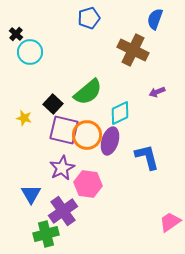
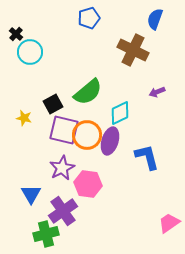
black square: rotated 18 degrees clockwise
pink trapezoid: moved 1 px left, 1 px down
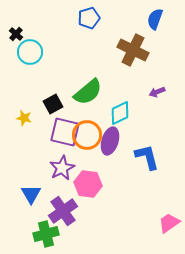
purple square: moved 1 px right, 2 px down
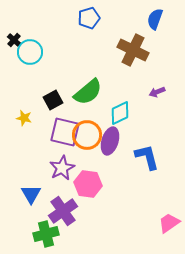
black cross: moved 2 px left, 6 px down
black square: moved 4 px up
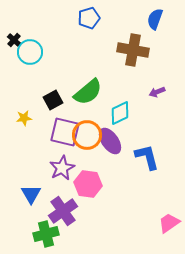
brown cross: rotated 16 degrees counterclockwise
yellow star: rotated 21 degrees counterclockwise
purple ellipse: rotated 52 degrees counterclockwise
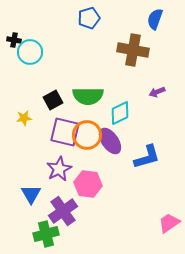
black cross: rotated 32 degrees counterclockwise
green semicircle: moved 4 px down; rotated 40 degrees clockwise
blue L-shape: rotated 88 degrees clockwise
purple star: moved 3 px left, 1 px down
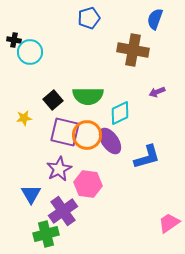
black square: rotated 12 degrees counterclockwise
